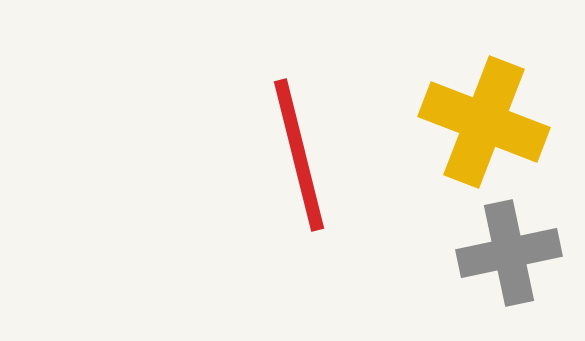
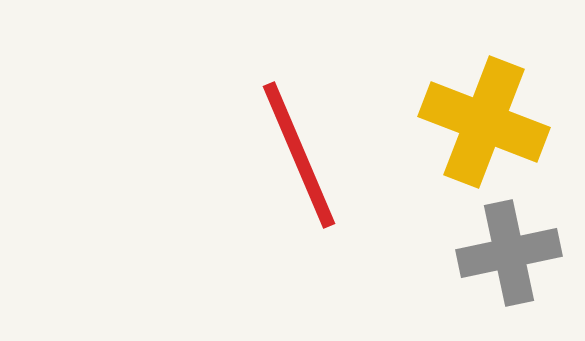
red line: rotated 9 degrees counterclockwise
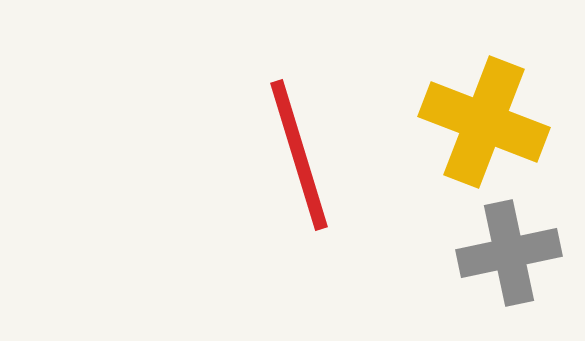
red line: rotated 6 degrees clockwise
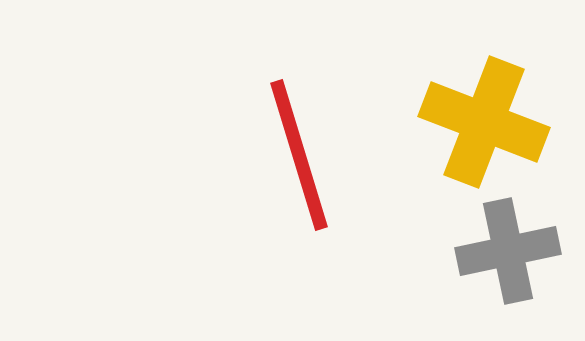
gray cross: moved 1 px left, 2 px up
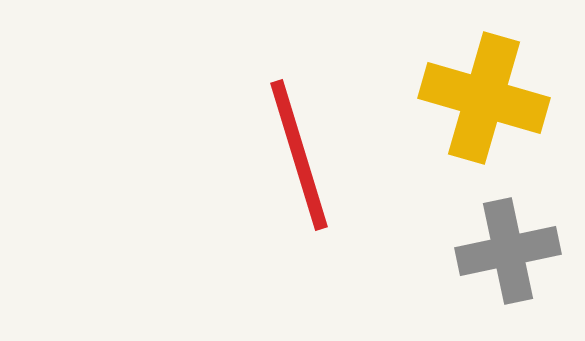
yellow cross: moved 24 px up; rotated 5 degrees counterclockwise
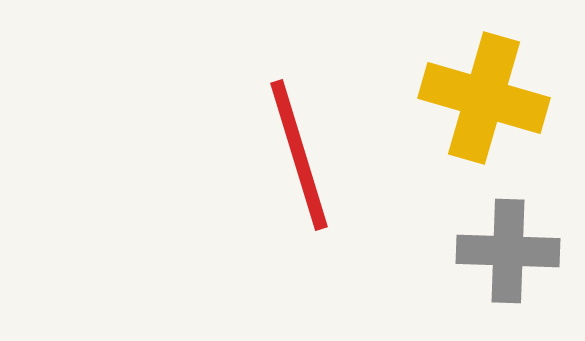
gray cross: rotated 14 degrees clockwise
